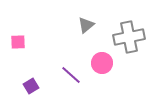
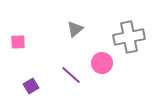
gray triangle: moved 11 px left, 4 px down
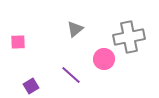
pink circle: moved 2 px right, 4 px up
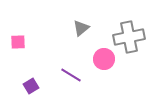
gray triangle: moved 6 px right, 1 px up
purple line: rotated 10 degrees counterclockwise
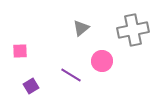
gray cross: moved 4 px right, 7 px up
pink square: moved 2 px right, 9 px down
pink circle: moved 2 px left, 2 px down
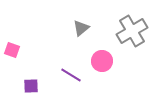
gray cross: moved 1 px left, 1 px down; rotated 20 degrees counterclockwise
pink square: moved 8 px left, 1 px up; rotated 21 degrees clockwise
purple square: rotated 28 degrees clockwise
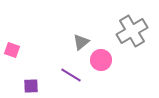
gray triangle: moved 14 px down
pink circle: moved 1 px left, 1 px up
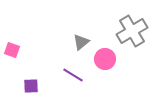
pink circle: moved 4 px right, 1 px up
purple line: moved 2 px right
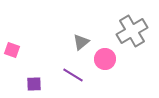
purple square: moved 3 px right, 2 px up
